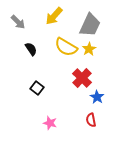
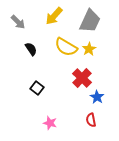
gray trapezoid: moved 4 px up
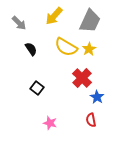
gray arrow: moved 1 px right, 1 px down
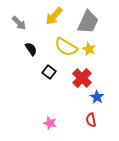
gray trapezoid: moved 2 px left, 1 px down
yellow star: rotated 16 degrees counterclockwise
black square: moved 12 px right, 16 px up
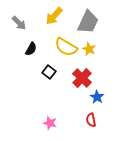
black semicircle: rotated 64 degrees clockwise
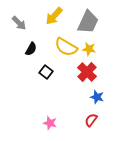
yellow star: rotated 16 degrees counterclockwise
black square: moved 3 px left
red cross: moved 5 px right, 6 px up
blue star: rotated 16 degrees counterclockwise
red semicircle: rotated 48 degrees clockwise
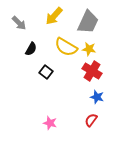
red cross: moved 5 px right, 1 px up; rotated 12 degrees counterclockwise
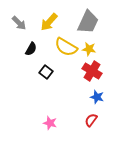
yellow arrow: moved 5 px left, 6 px down
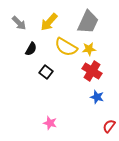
yellow star: rotated 16 degrees counterclockwise
red semicircle: moved 18 px right, 6 px down
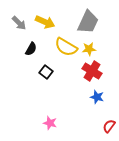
yellow arrow: moved 4 px left; rotated 108 degrees counterclockwise
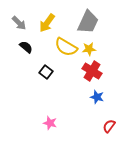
yellow arrow: moved 2 px right, 1 px down; rotated 102 degrees clockwise
black semicircle: moved 5 px left, 2 px up; rotated 80 degrees counterclockwise
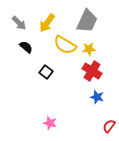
gray trapezoid: moved 1 px left, 1 px up
yellow semicircle: moved 1 px left, 2 px up
